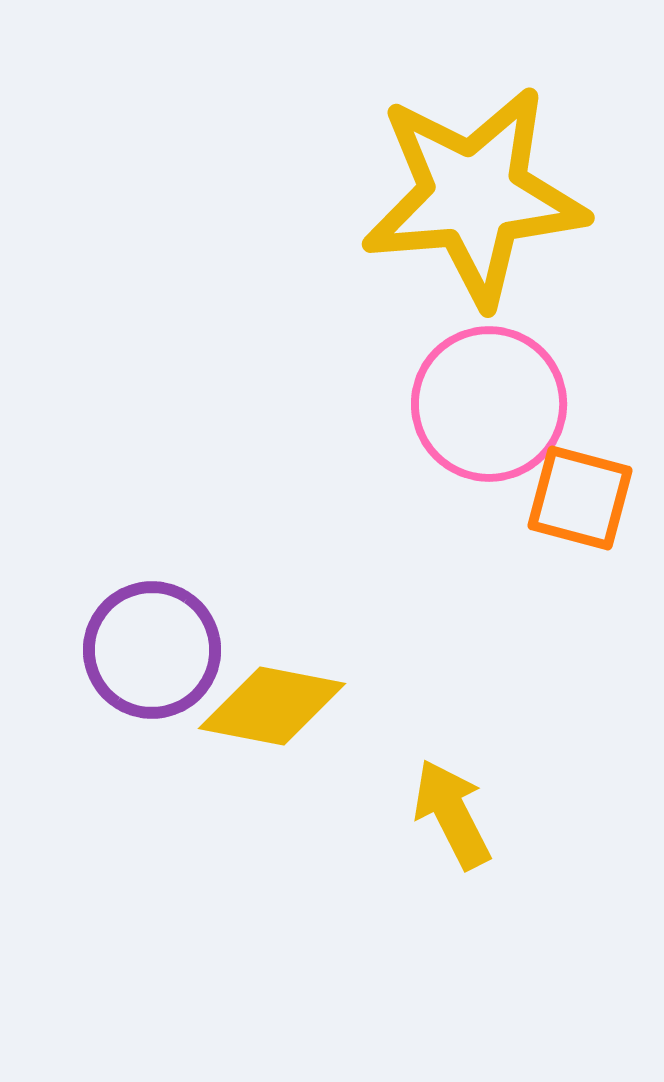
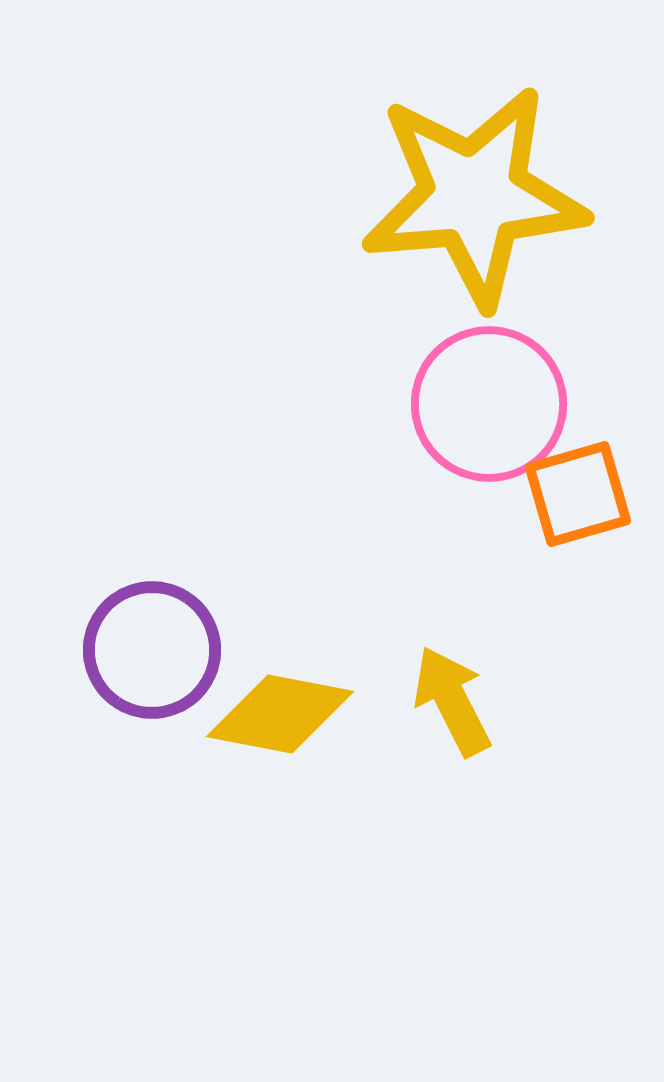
orange square: moved 2 px left, 4 px up; rotated 31 degrees counterclockwise
yellow diamond: moved 8 px right, 8 px down
yellow arrow: moved 113 px up
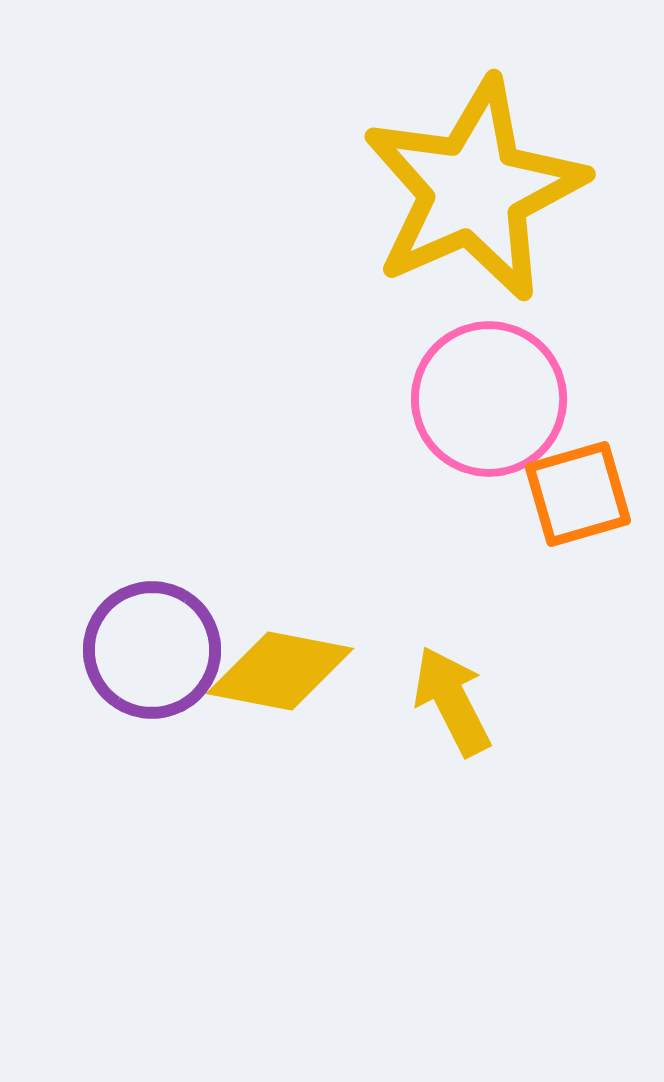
yellow star: moved 6 px up; rotated 19 degrees counterclockwise
pink circle: moved 5 px up
yellow diamond: moved 43 px up
